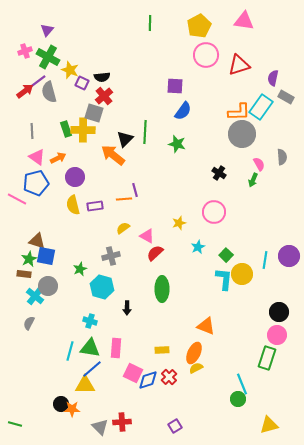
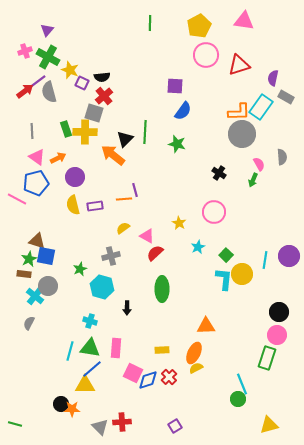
yellow cross at (83, 130): moved 2 px right, 2 px down
yellow star at (179, 223): rotated 24 degrees counterclockwise
orange triangle at (206, 326): rotated 24 degrees counterclockwise
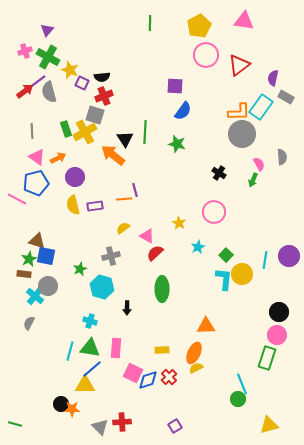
red triangle at (239, 65): rotated 20 degrees counterclockwise
red cross at (104, 96): rotated 18 degrees clockwise
gray square at (94, 113): moved 1 px right, 2 px down
yellow cross at (85, 132): rotated 30 degrees counterclockwise
black triangle at (125, 139): rotated 18 degrees counterclockwise
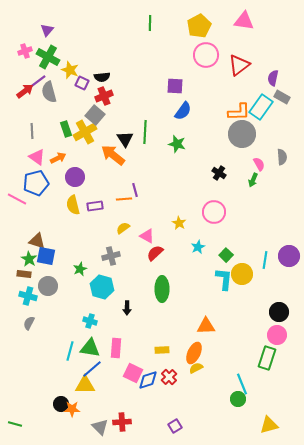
gray rectangle at (286, 97): moved 4 px left
gray square at (95, 115): rotated 24 degrees clockwise
green star at (29, 259): rotated 14 degrees counterclockwise
cyan cross at (35, 296): moved 7 px left; rotated 24 degrees counterclockwise
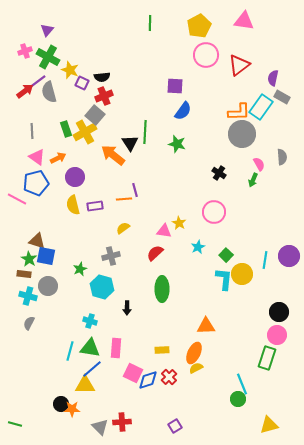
black triangle at (125, 139): moved 5 px right, 4 px down
pink triangle at (147, 236): moved 17 px right, 5 px up; rotated 21 degrees counterclockwise
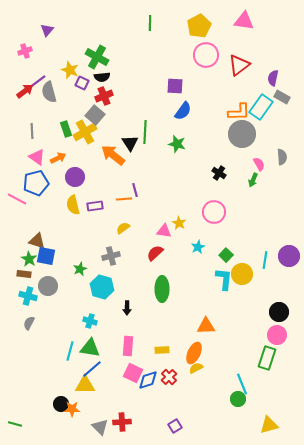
green cross at (48, 57): moved 49 px right
pink rectangle at (116, 348): moved 12 px right, 2 px up
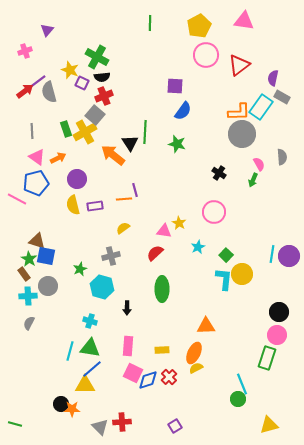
purple circle at (75, 177): moved 2 px right, 2 px down
cyan line at (265, 260): moved 7 px right, 6 px up
brown rectangle at (24, 274): rotated 48 degrees clockwise
cyan cross at (28, 296): rotated 18 degrees counterclockwise
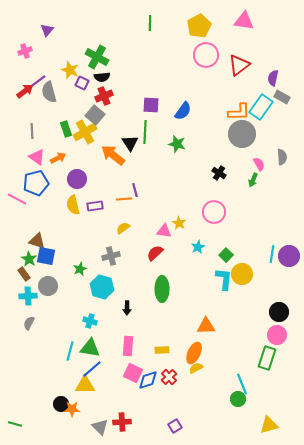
purple square at (175, 86): moved 24 px left, 19 px down
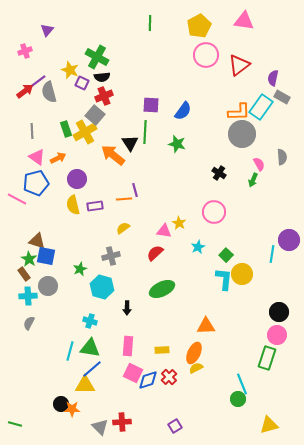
purple circle at (289, 256): moved 16 px up
green ellipse at (162, 289): rotated 65 degrees clockwise
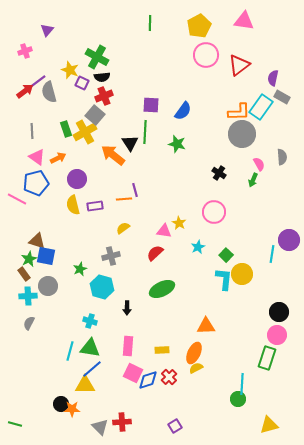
green star at (29, 259): rotated 14 degrees clockwise
cyan line at (242, 384): rotated 25 degrees clockwise
